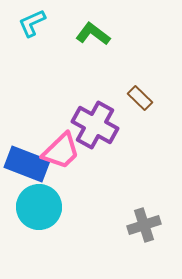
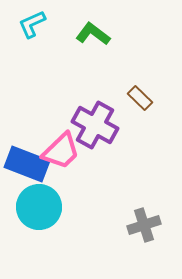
cyan L-shape: moved 1 px down
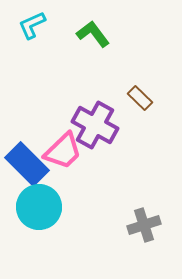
cyan L-shape: moved 1 px down
green L-shape: rotated 16 degrees clockwise
pink trapezoid: moved 2 px right
blue rectangle: rotated 24 degrees clockwise
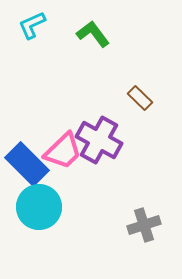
purple cross: moved 4 px right, 15 px down
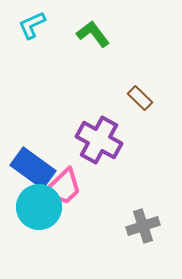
pink trapezoid: moved 36 px down
blue rectangle: moved 6 px right, 4 px down; rotated 9 degrees counterclockwise
gray cross: moved 1 px left, 1 px down
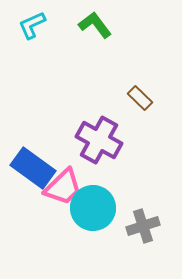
green L-shape: moved 2 px right, 9 px up
cyan circle: moved 54 px right, 1 px down
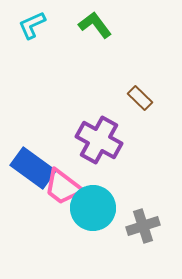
pink trapezoid: rotated 81 degrees clockwise
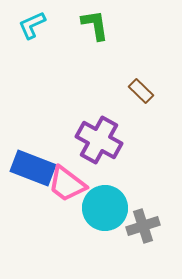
green L-shape: rotated 28 degrees clockwise
brown rectangle: moved 1 px right, 7 px up
blue rectangle: rotated 15 degrees counterclockwise
pink trapezoid: moved 4 px right, 3 px up
cyan circle: moved 12 px right
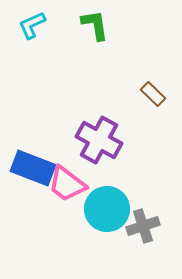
brown rectangle: moved 12 px right, 3 px down
cyan circle: moved 2 px right, 1 px down
